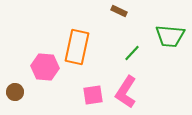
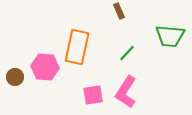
brown rectangle: rotated 42 degrees clockwise
green line: moved 5 px left
brown circle: moved 15 px up
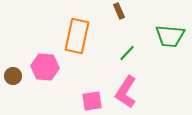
orange rectangle: moved 11 px up
brown circle: moved 2 px left, 1 px up
pink square: moved 1 px left, 6 px down
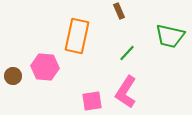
green trapezoid: rotated 8 degrees clockwise
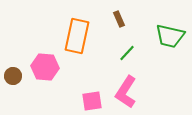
brown rectangle: moved 8 px down
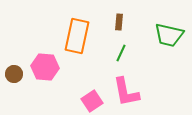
brown rectangle: moved 3 px down; rotated 28 degrees clockwise
green trapezoid: moved 1 px left, 1 px up
green line: moved 6 px left; rotated 18 degrees counterclockwise
brown circle: moved 1 px right, 2 px up
pink L-shape: rotated 44 degrees counterclockwise
pink square: rotated 25 degrees counterclockwise
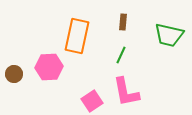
brown rectangle: moved 4 px right
green line: moved 2 px down
pink hexagon: moved 4 px right; rotated 8 degrees counterclockwise
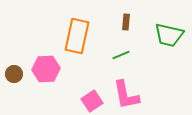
brown rectangle: moved 3 px right
green line: rotated 42 degrees clockwise
pink hexagon: moved 3 px left, 2 px down
pink L-shape: moved 3 px down
